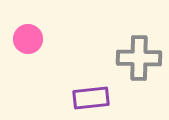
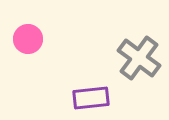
gray cross: rotated 36 degrees clockwise
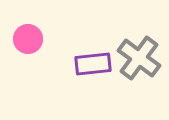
purple rectangle: moved 2 px right, 34 px up
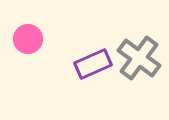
purple rectangle: rotated 18 degrees counterclockwise
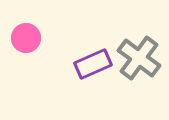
pink circle: moved 2 px left, 1 px up
